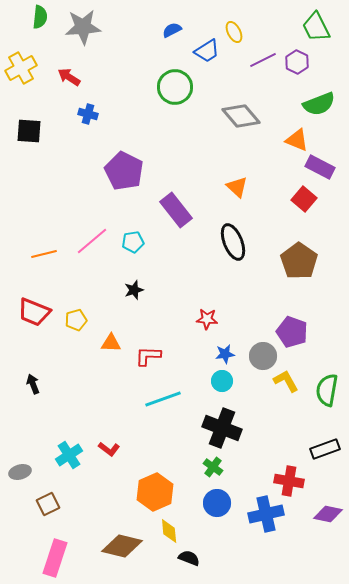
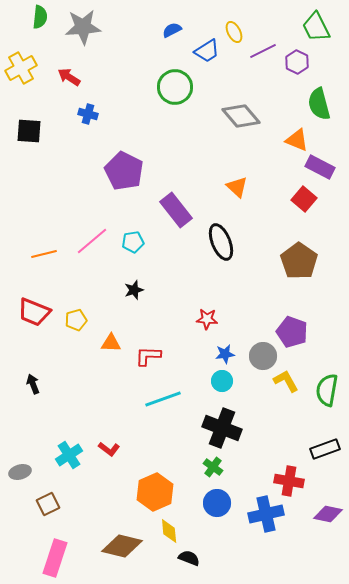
purple line at (263, 60): moved 9 px up
green semicircle at (319, 104): rotated 96 degrees clockwise
black ellipse at (233, 242): moved 12 px left
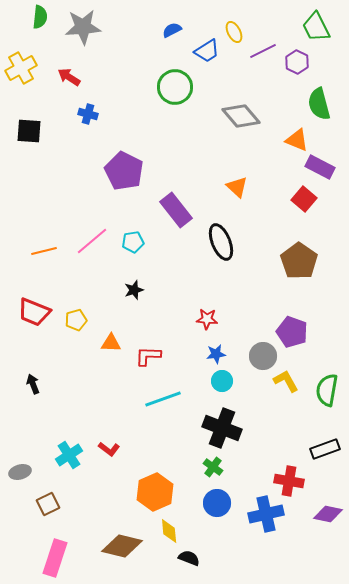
orange line at (44, 254): moved 3 px up
blue star at (225, 354): moved 9 px left
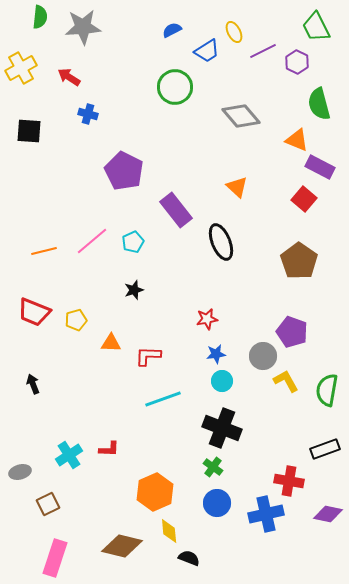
cyan pentagon at (133, 242): rotated 15 degrees counterclockwise
red star at (207, 319): rotated 15 degrees counterclockwise
red L-shape at (109, 449): rotated 35 degrees counterclockwise
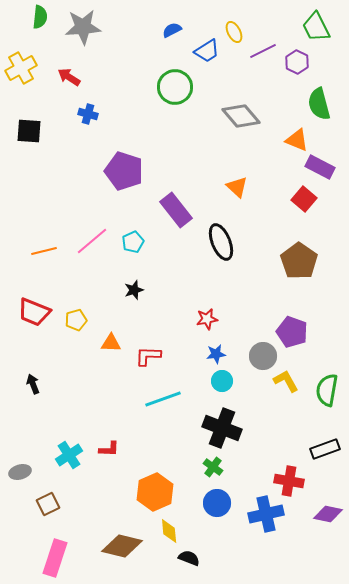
purple pentagon at (124, 171): rotated 9 degrees counterclockwise
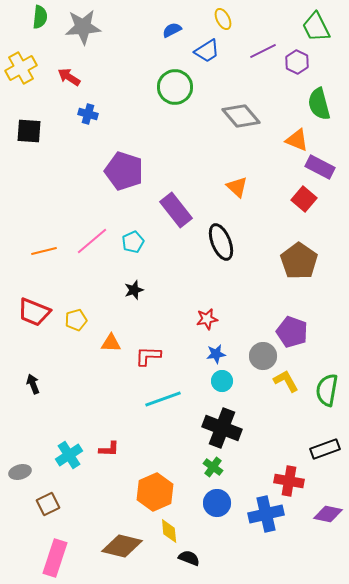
yellow ellipse at (234, 32): moved 11 px left, 13 px up
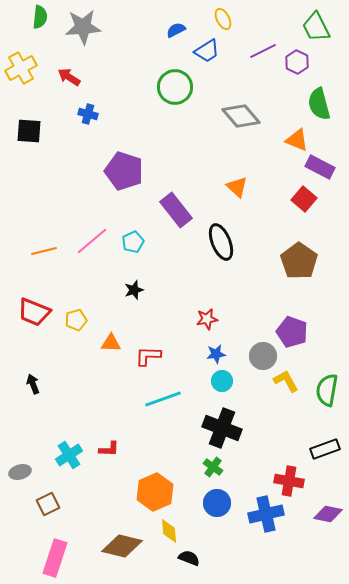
blue semicircle at (172, 30): moved 4 px right
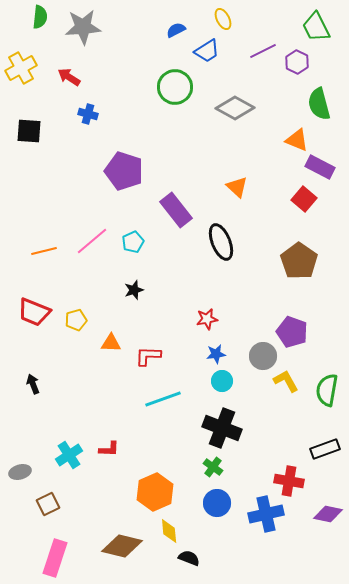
gray diamond at (241, 116): moved 6 px left, 8 px up; rotated 21 degrees counterclockwise
